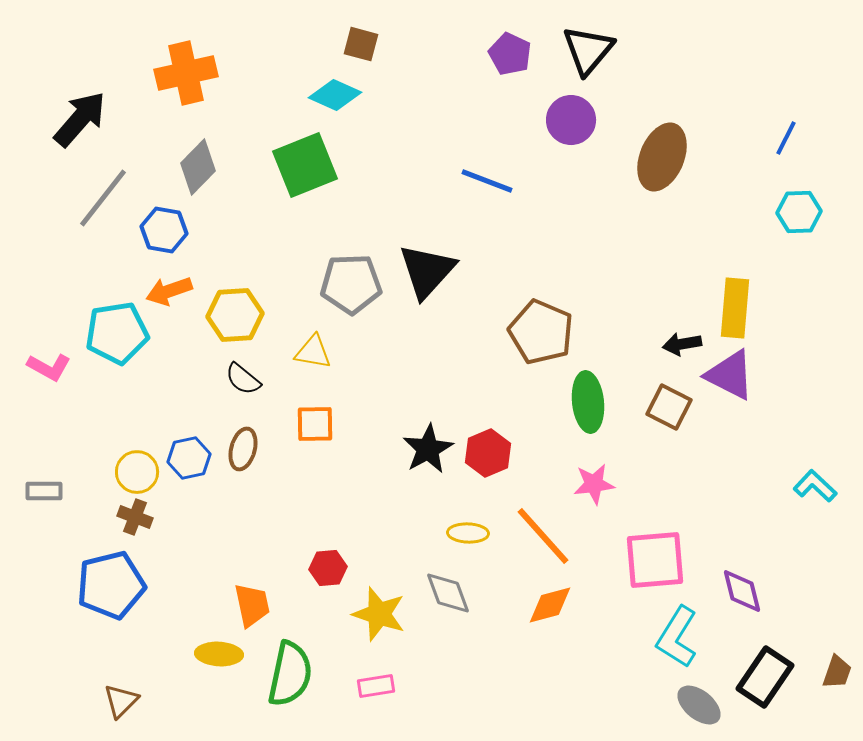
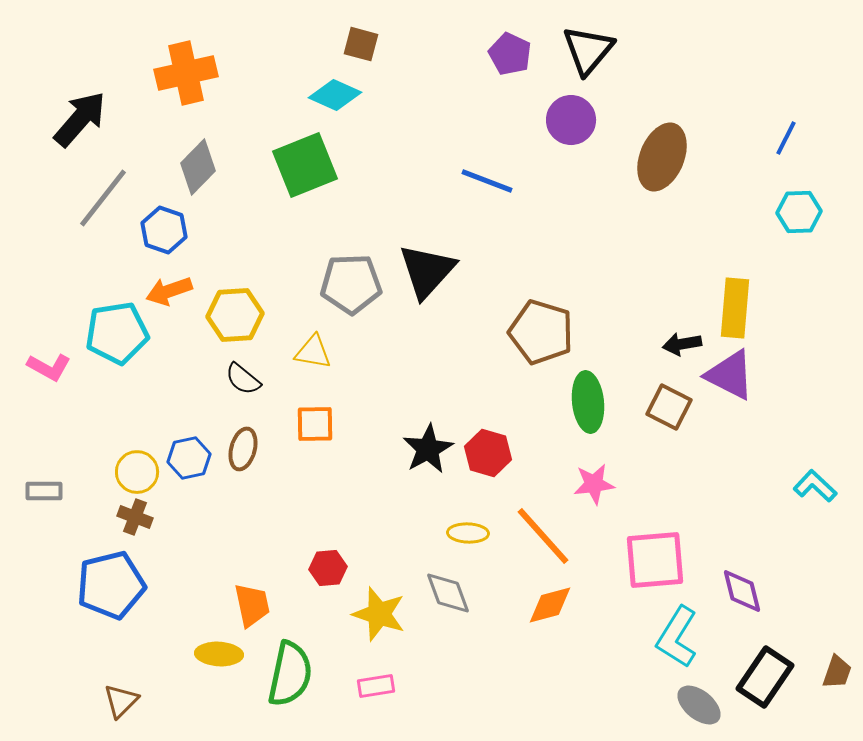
blue hexagon at (164, 230): rotated 9 degrees clockwise
brown pentagon at (541, 332): rotated 6 degrees counterclockwise
red hexagon at (488, 453): rotated 21 degrees counterclockwise
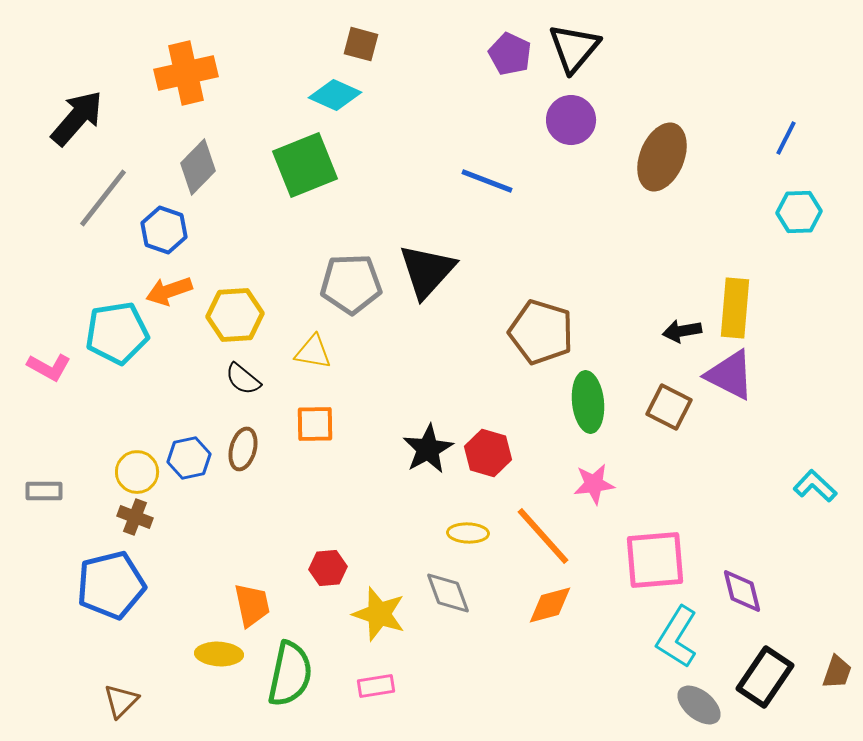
black triangle at (588, 50): moved 14 px left, 2 px up
black arrow at (80, 119): moved 3 px left, 1 px up
black arrow at (682, 344): moved 13 px up
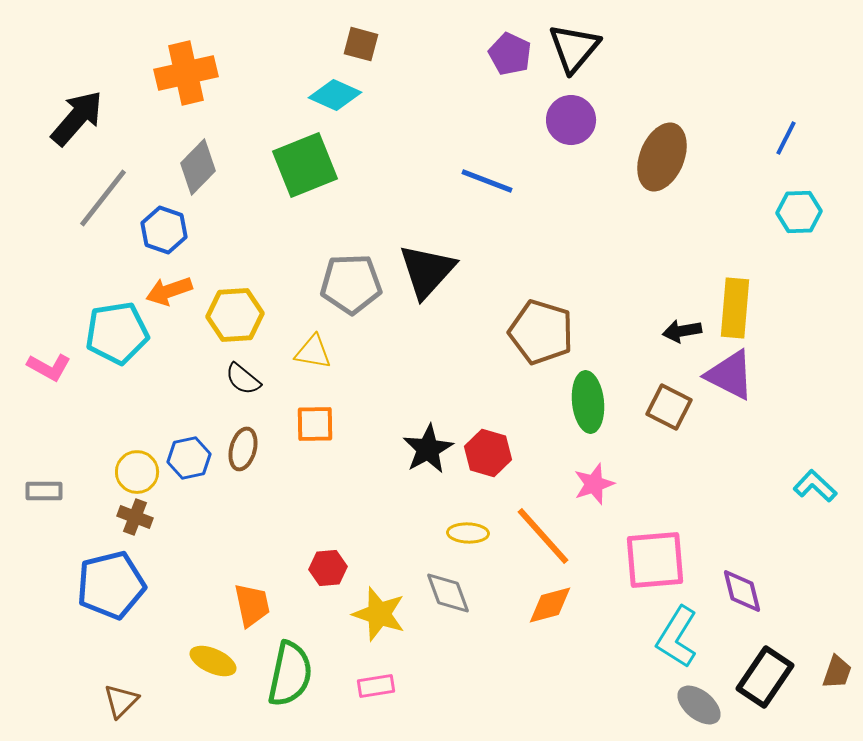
pink star at (594, 484): rotated 12 degrees counterclockwise
yellow ellipse at (219, 654): moved 6 px left, 7 px down; rotated 21 degrees clockwise
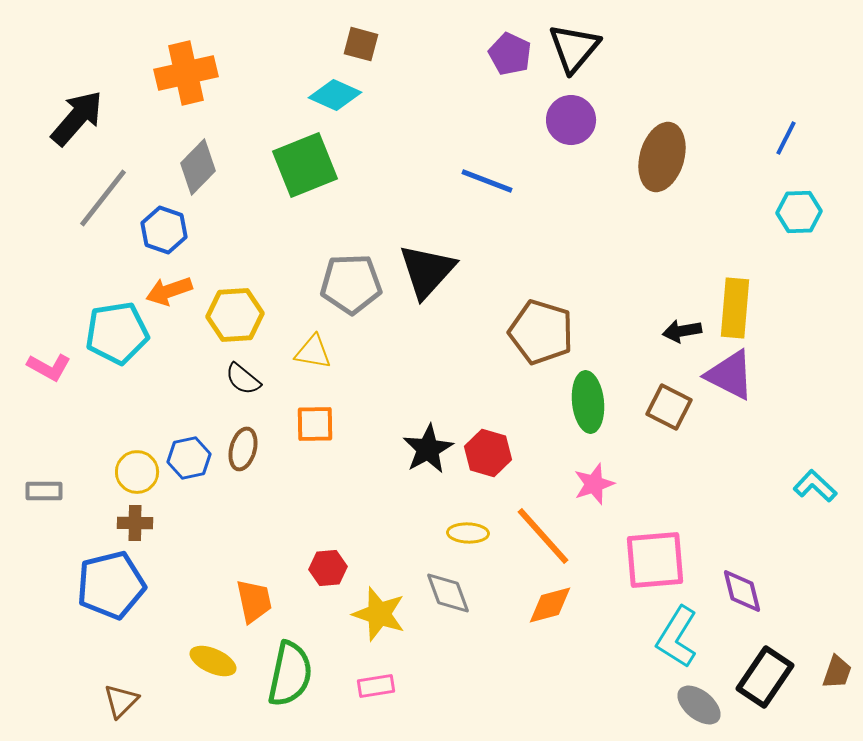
brown ellipse at (662, 157): rotated 6 degrees counterclockwise
brown cross at (135, 517): moved 6 px down; rotated 20 degrees counterclockwise
orange trapezoid at (252, 605): moved 2 px right, 4 px up
